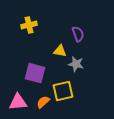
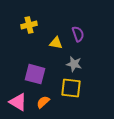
yellow triangle: moved 4 px left, 8 px up
gray star: moved 2 px left
purple square: moved 1 px down
yellow square: moved 8 px right, 3 px up; rotated 20 degrees clockwise
pink triangle: rotated 36 degrees clockwise
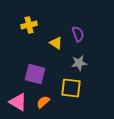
yellow triangle: rotated 24 degrees clockwise
gray star: moved 5 px right, 1 px up; rotated 21 degrees counterclockwise
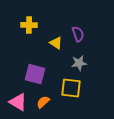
yellow cross: rotated 14 degrees clockwise
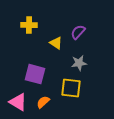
purple semicircle: moved 2 px up; rotated 119 degrees counterclockwise
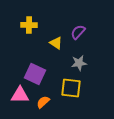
purple square: rotated 10 degrees clockwise
pink triangle: moved 2 px right, 7 px up; rotated 30 degrees counterclockwise
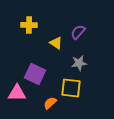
pink triangle: moved 3 px left, 2 px up
orange semicircle: moved 7 px right, 1 px down
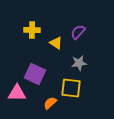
yellow cross: moved 3 px right, 5 px down
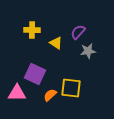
gray star: moved 9 px right, 12 px up
orange semicircle: moved 8 px up
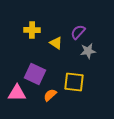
yellow square: moved 3 px right, 6 px up
